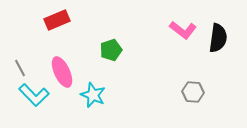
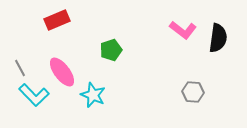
pink ellipse: rotated 12 degrees counterclockwise
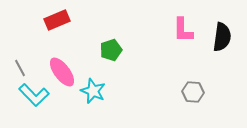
pink L-shape: rotated 52 degrees clockwise
black semicircle: moved 4 px right, 1 px up
cyan star: moved 4 px up
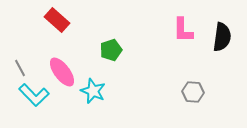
red rectangle: rotated 65 degrees clockwise
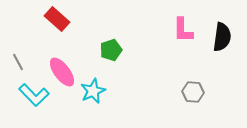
red rectangle: moved 1 px up
gray line: moved 2 px left, 6 px up
cyan star: rotated 25 degrees clockwise
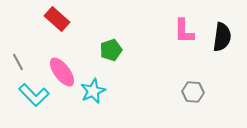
pink L-shape: moved 1 px right, 1 px down
